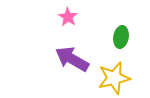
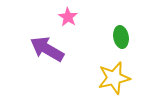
green ellipse: rotated 20 degrees counterclockwise
purple arrow: moved 25 px left, 10 px up
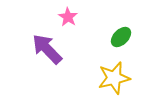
green ellipse: rotated 55 degrees clockwise
purple arrow: rotated 16 degrees clockwise
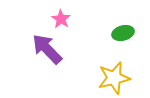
pink star: moved 7 px left, 2 px down
green ellipse: moved 2 px right, 4 px up; rotated 30 degrees clockwise
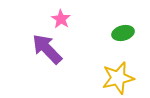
yellow star: moved 4 px right
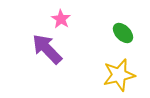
green ellipse: rotated 60 degrees clockwise
yellow star: moved 1 px right, 3 px up
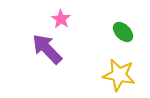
green ellipse: moved 1 px up
yellow star: rotated 24 degrees clockwise
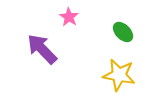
pink star: moved 8 px right, 2 px up
purple arrow: moved 5 px left
